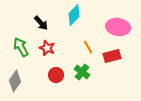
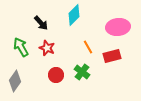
pink ellipse: rotated 15 degrees counterclockwise
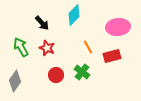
black arrow: moved 1 px right
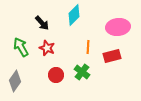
orange line: rotated 32 degrees clockwise
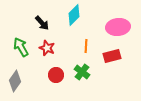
orange line: moved 2 px left, 1 px up
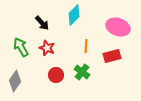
pink ellipse: rotated 25 degrees clockwise
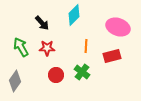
red star: rotated 21 degrees counterclockwise
